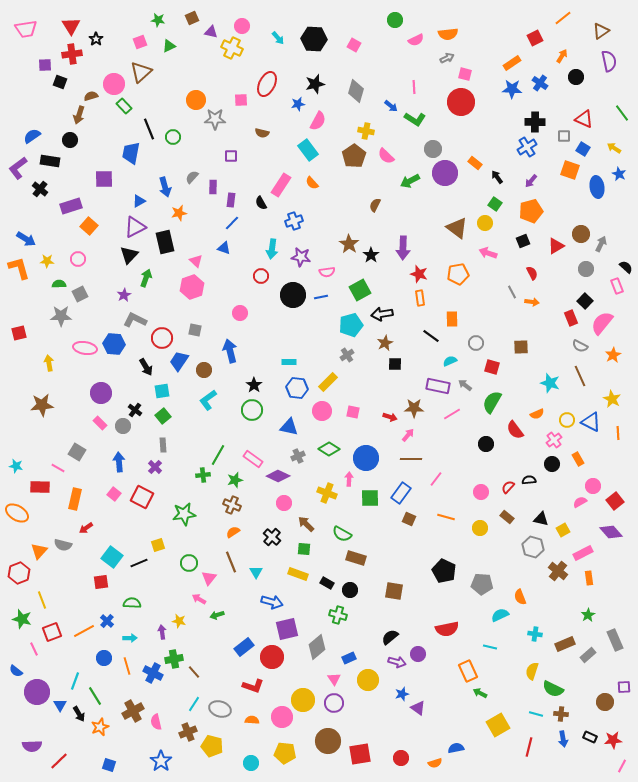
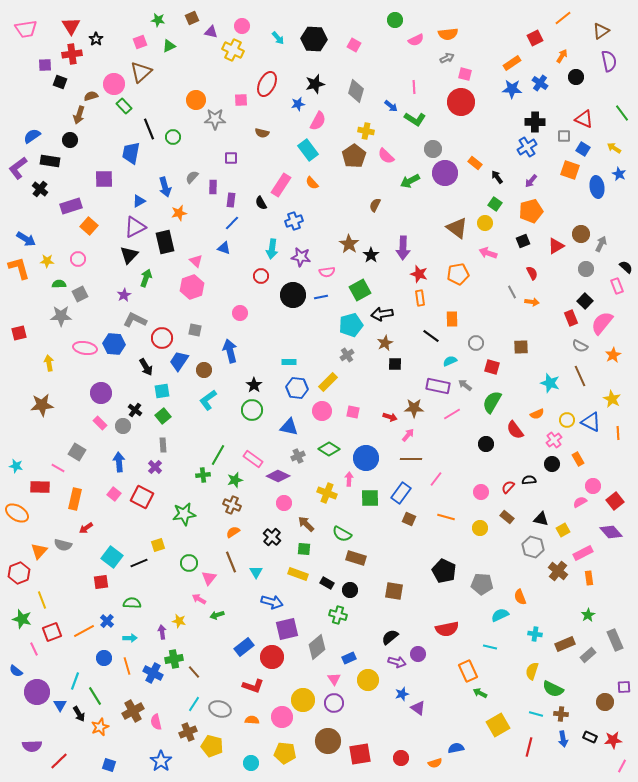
yellow cross at (232, 48): moved 1 px right, 2 px down
purple square at (231, 156): moved 2 px down
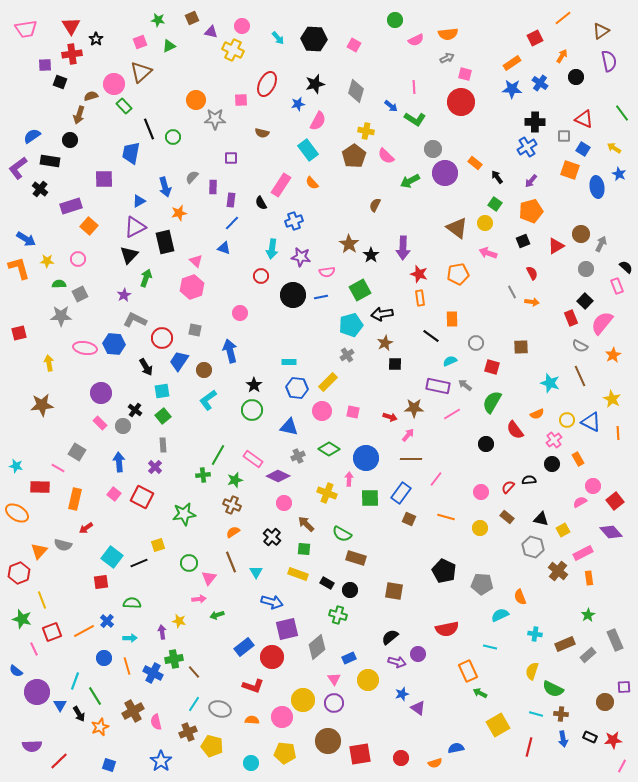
pink arrow at (199, 599): rotated 144 degrees clockwise
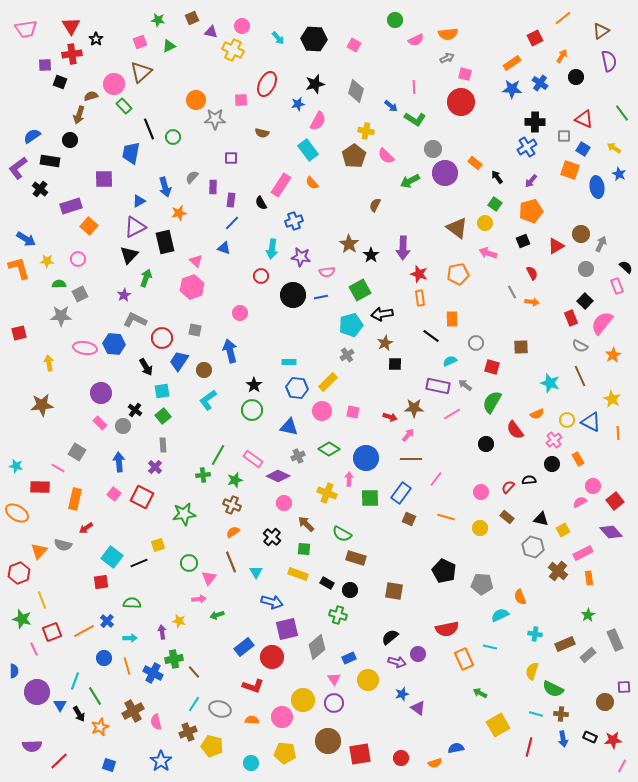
blue semicircle at (16, 671): moved 2 px left; rotated 128 degrees counterclockwise
orange rectangle at (468, 671): moved 4 px left, 12 px up
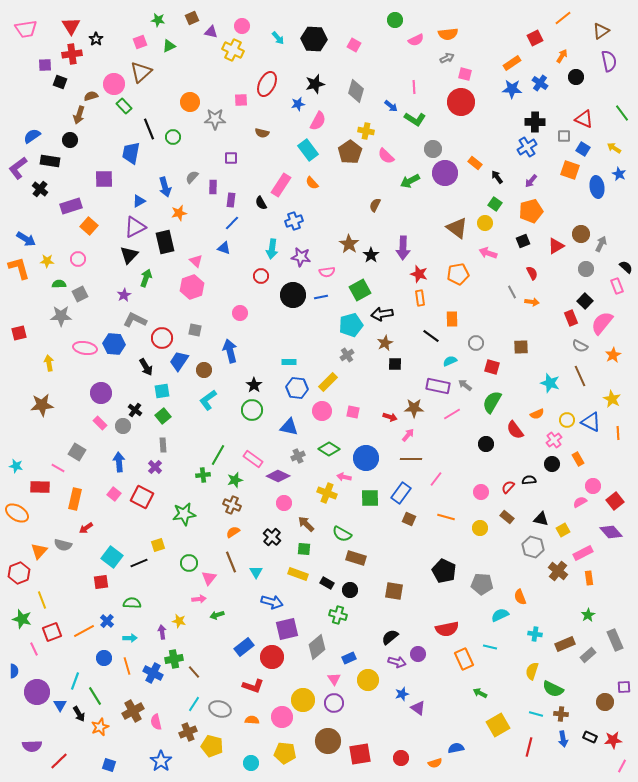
orange circle at (196, 100): moved 6 px left, 2 px down
brown pentagon at (354, 156): moved 4 px left, 4 px up
pink arrow at (349, 479): moved 5 px left, 2 px up; rotated 80 degrees counterclockwise
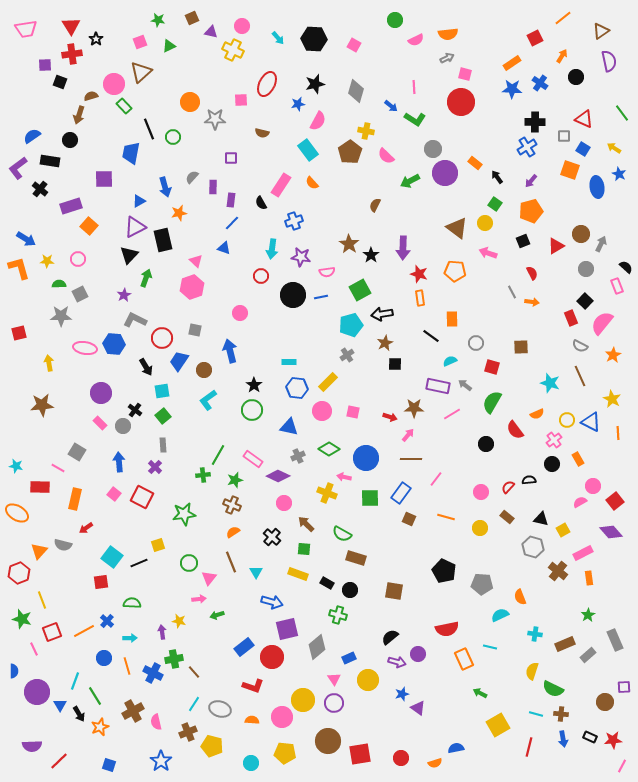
black rectangle at (165, 242): moved 2 px left, 2 px up
orange pentagon at (458, 274): moved 3 px left, 3 px up; rotated 15 degrees clockwise
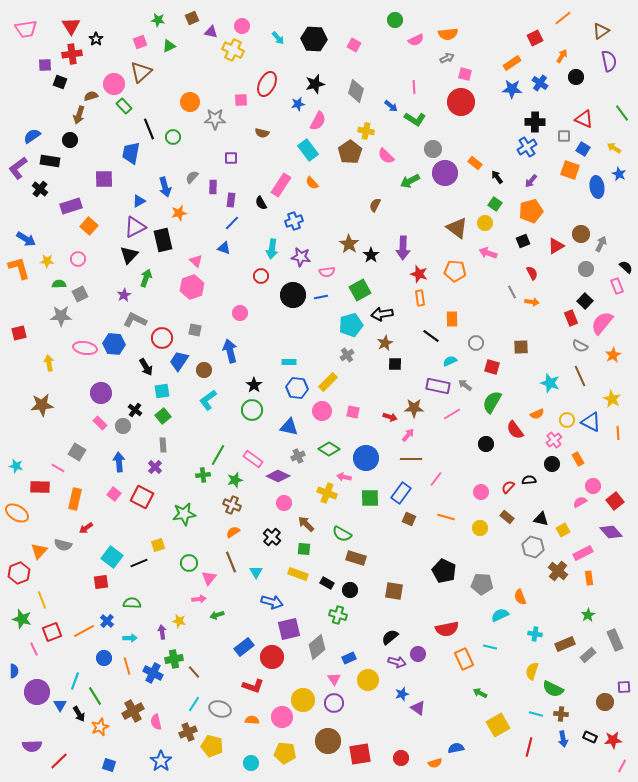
purple square at (287, 629): moved 2 px right
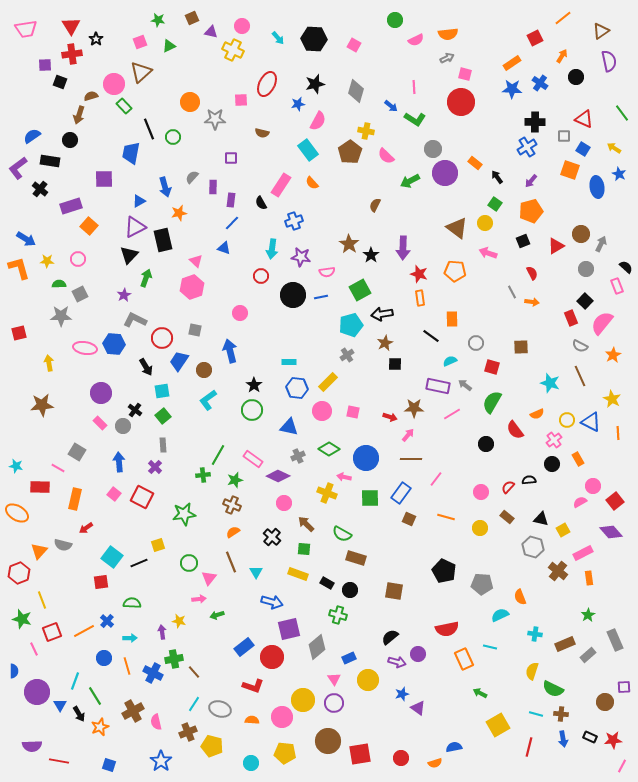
blue semicircle at (456, 748): moved 2 px left, 1 px up
red line at (59, 761): rotated 54 degrees clockwise
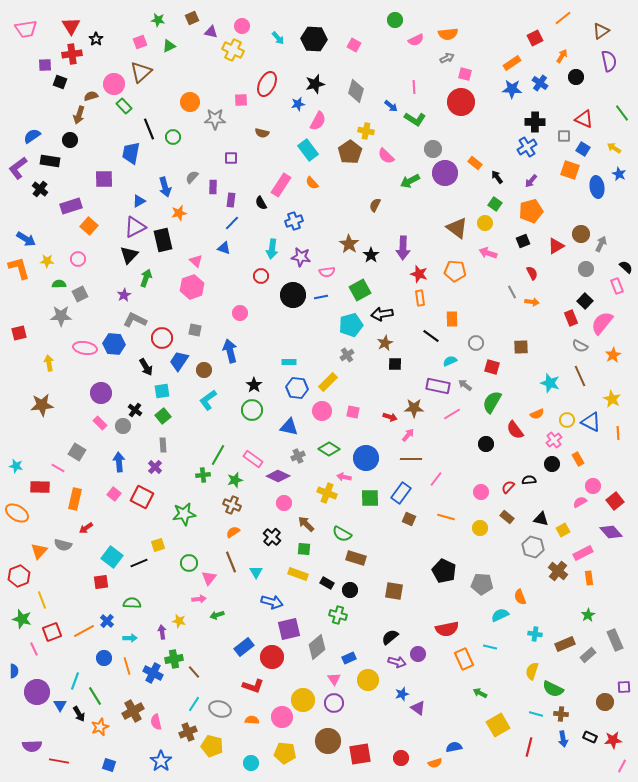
red hexagon at (19, 573): moved 3 px down
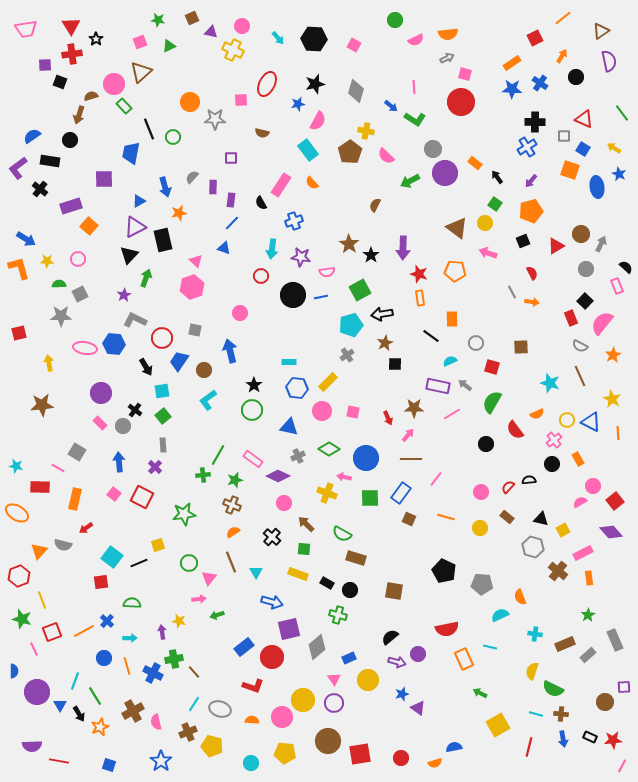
red arrow at (390, 417): moved 2 px left, 1 px down; rotated 48 degrees clockwise
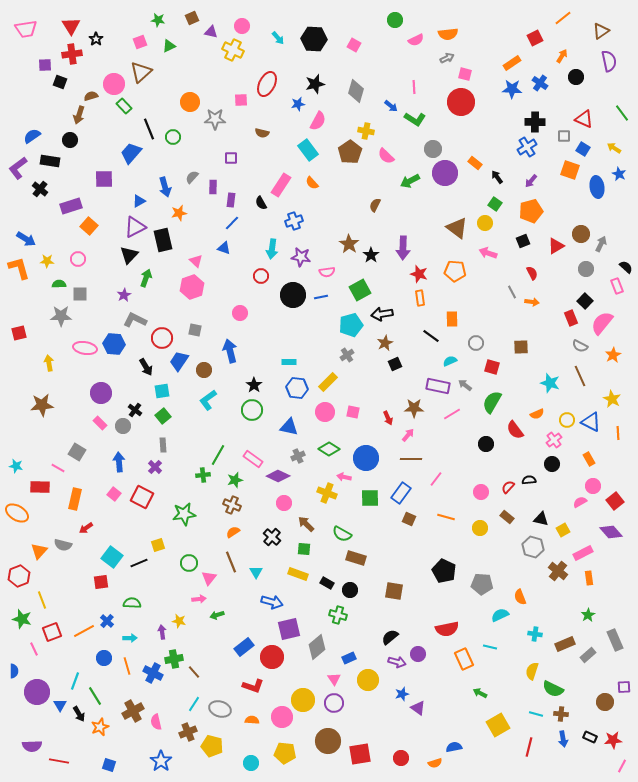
blue trapezoid at (131, 153): rotated 30 degrees clockwise
gray square at (80, 294): rotated 28 degrees clockwise
black square at (395, 364): rotated 24 degrees counterclockwise
pink circle at (322, 411): moved 3 px right, 1 px down
orange rectangle at (578, 459): moved 11 px right
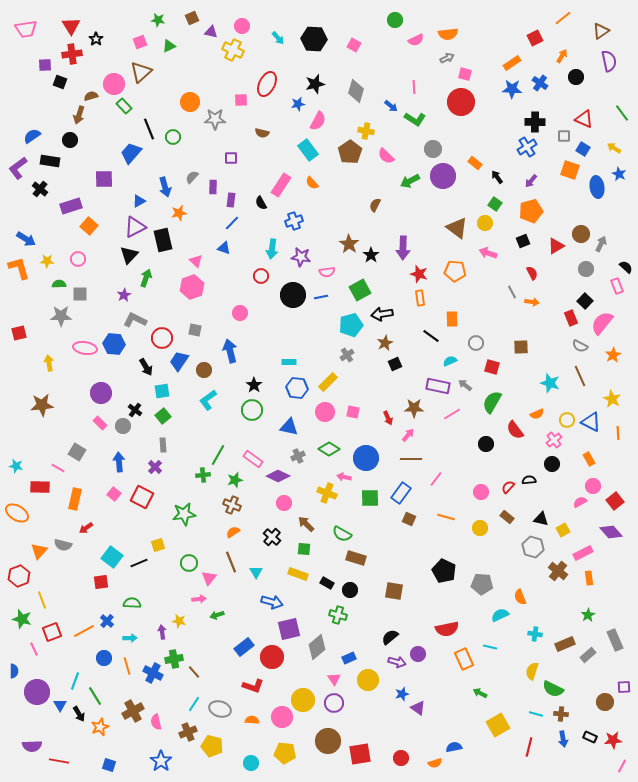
purple circle at (445, 173): moved 2 px left, 3 px down
